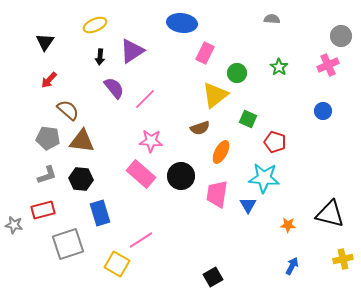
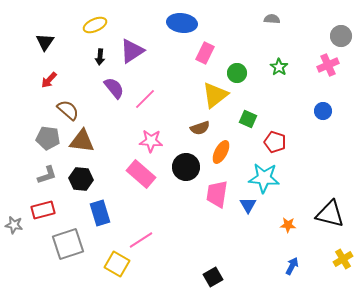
black circle at (181, 176): moved 5 px right, 9 px up
yellow cross at (343, 259): rotated 18 degrees counterclockwise
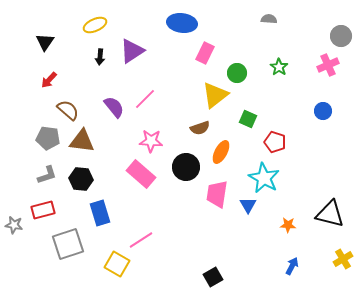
gray semicircle at (272, 19): moved 3 px left
purple semicircle at (114, 88): moved 19 px down
cyan star at (264, 178): rotated 24 degrees clockwise
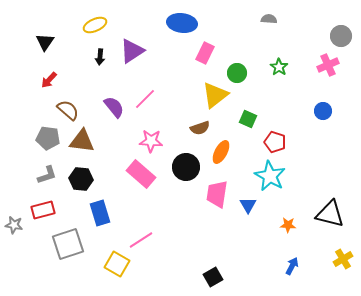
cyan star at (264, 178): moved 6 px right, 2 px up
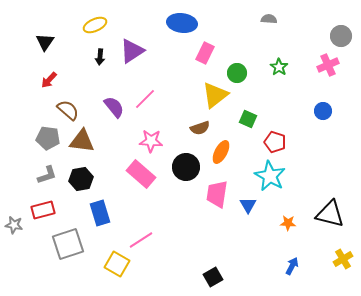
black hexagon at (81, 179): rotated 15 degrees counterclockwise
orange star at (288, 225): moved 2 px up
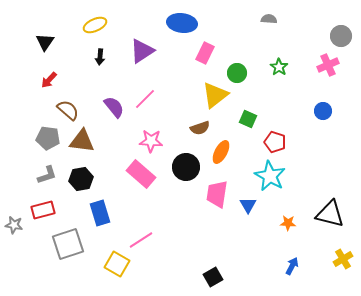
purple triangle at (132, 51): moved 10 px right
